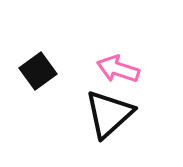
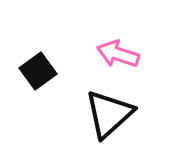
pink arrow: moved 15 px up
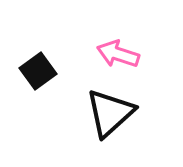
black triangle: moved 1 px right, 1 px up
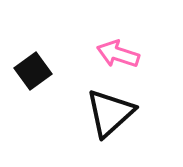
black square: moved 5 px left
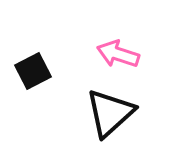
black square: rotated 9 degrees clockwise
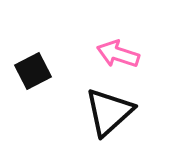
black triangle: moved 1 px left, 1 px up
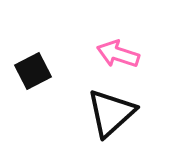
black triangle: moved 2 px right, 1 px down
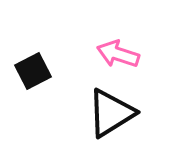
black triangle: rotated 10 degrees clockwise
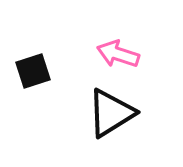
black square: rotated 9 degrees clockwise
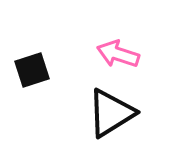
black square: moved 1 px left, 1 px up
